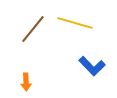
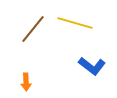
blue L-shape: rotated 8 degrees counterclockwise
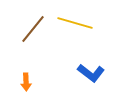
blue L-shape: moved 1 px left, 7 px down
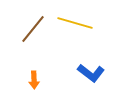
orange arrow: moved 8 px right, 2 px up
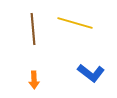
brown line: rotated 44 degrees counterclockwise
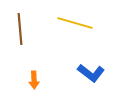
brown line: moved 13 px left
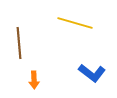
brown line: moved 1 px left, 14 px down
blue L-shape: moved 1 px right
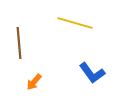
blue L-shape: rotated 16 degrees clockwise
orange arrow: moved 2 px down; rotated 42 degrees clockwise
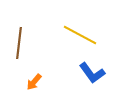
yellow line: moved 5 px right, 12 px down; rotated 12 degrees clockwise
brown line: rotated 12 degrees clockwise
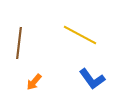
blue L-shape: moved 6 px down
